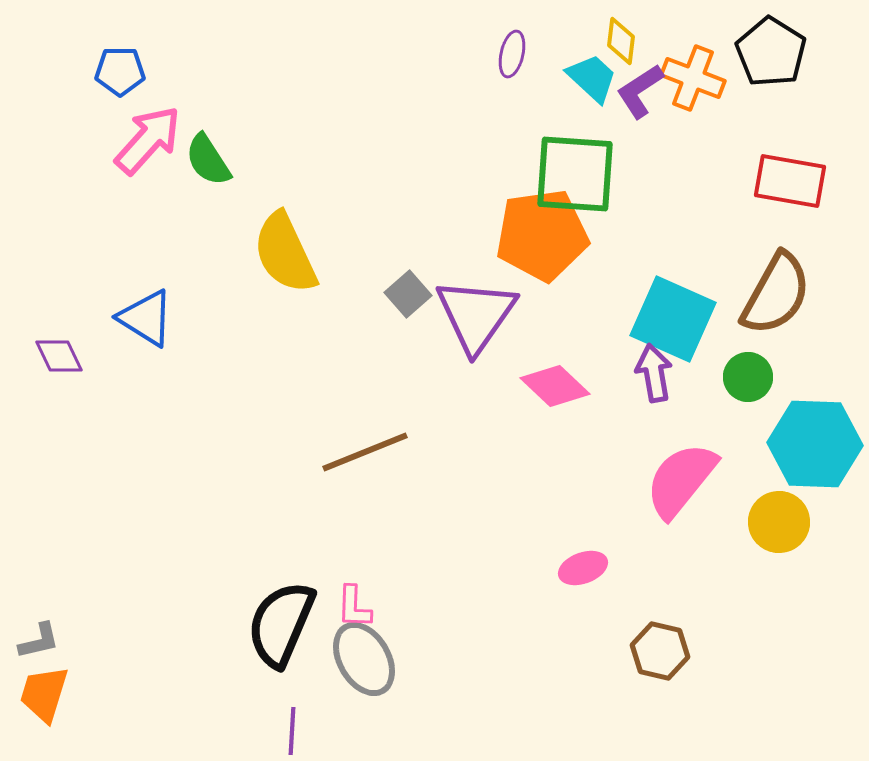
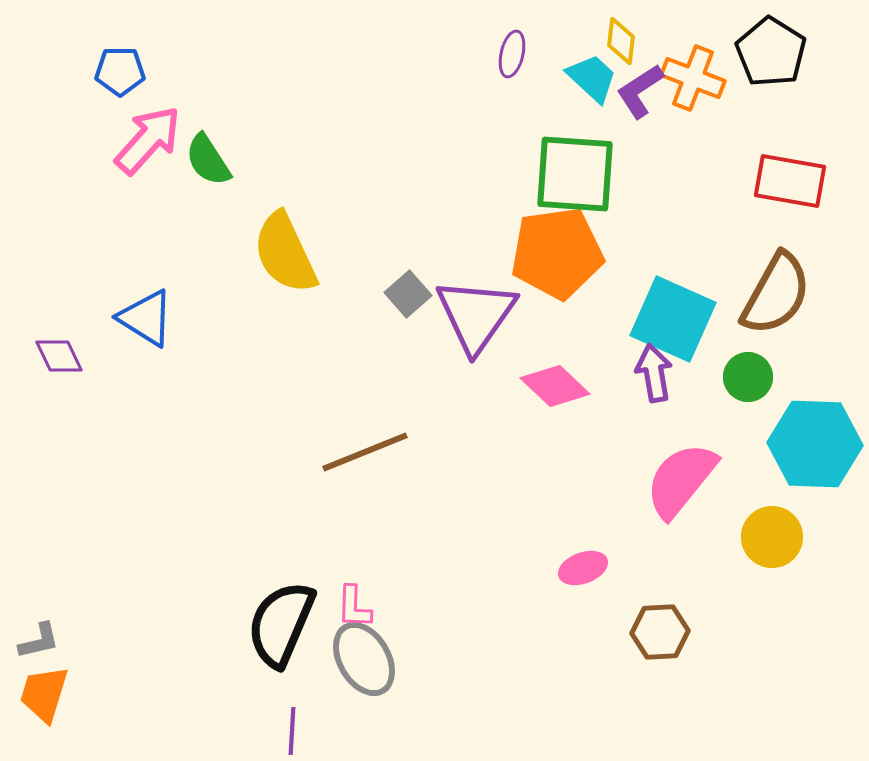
orange pentagon: moved 15 px right, 18 px down
yellow circle: moved 7 px left, 15 px down
brown hexagon: moved 19 px up; rotated 16 degrees counterclockwise
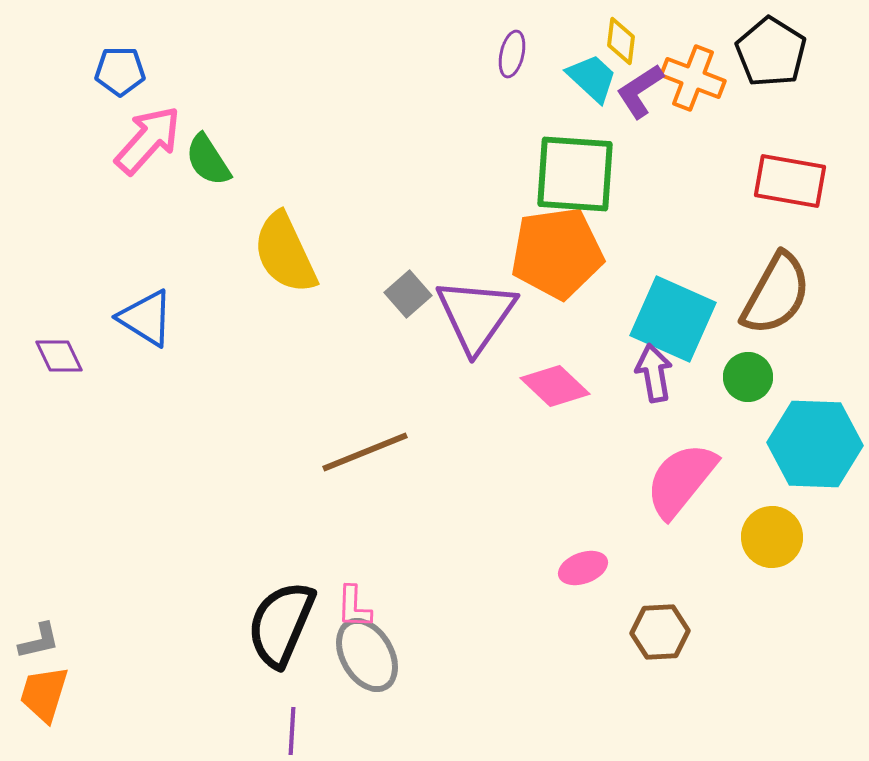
gray ellipse: moved 3 px right, 4 px up
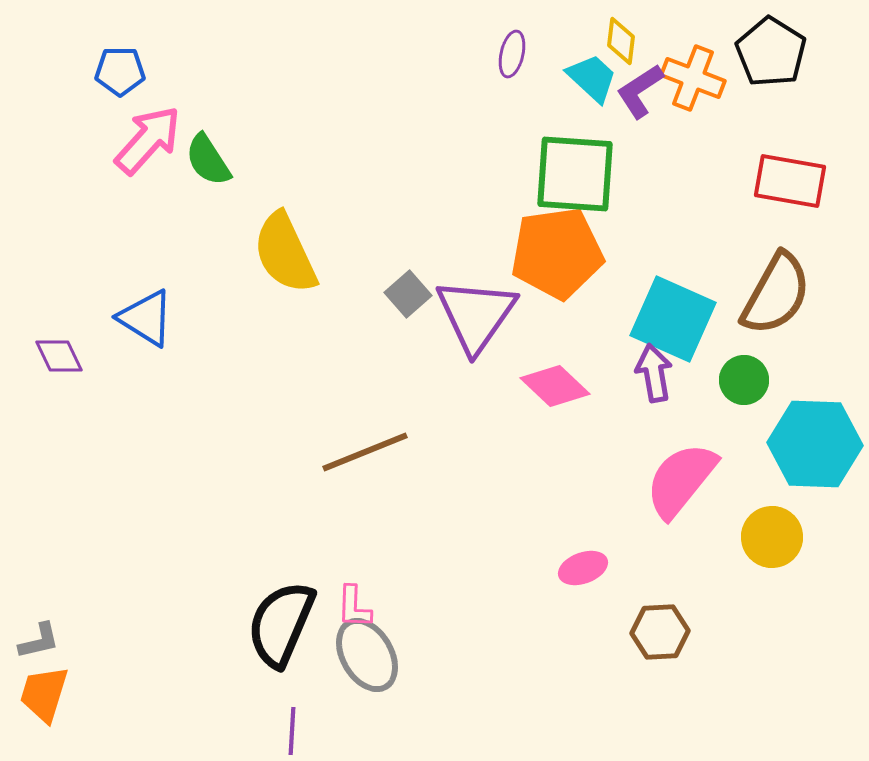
green circle: moved 4 px left, 3 px down
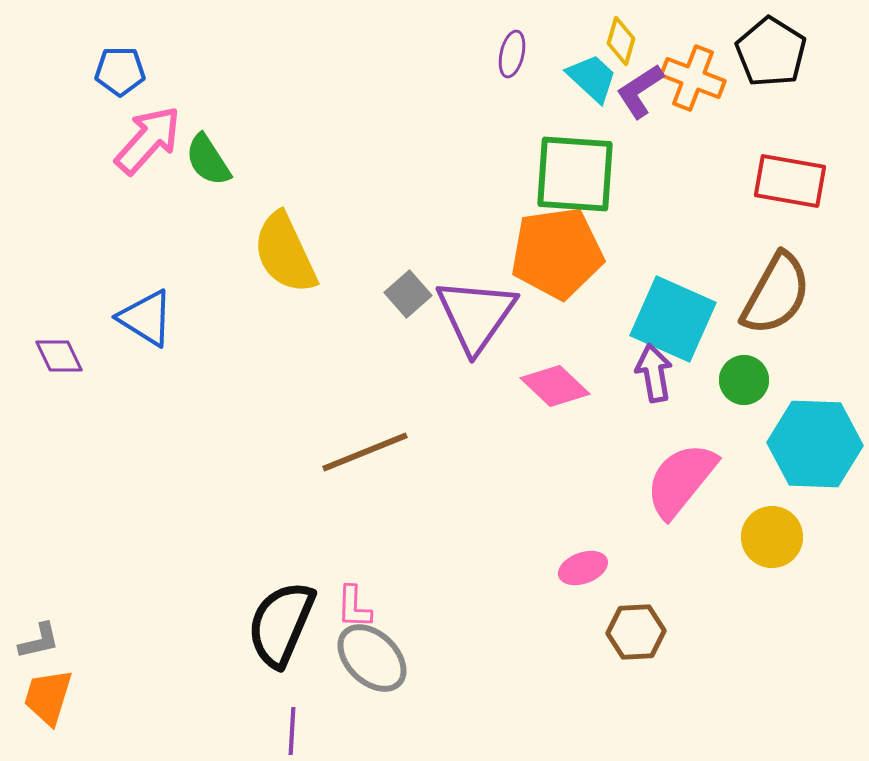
yellow diamond: rotated 9 degrees clockwise
brown hexagon: moved 24 px left
gray ellipse: moved 5 px right, 3 px down; rotated 16 degrees counterclockwise
orange trapezoid: moved 4 px right, 3 px down
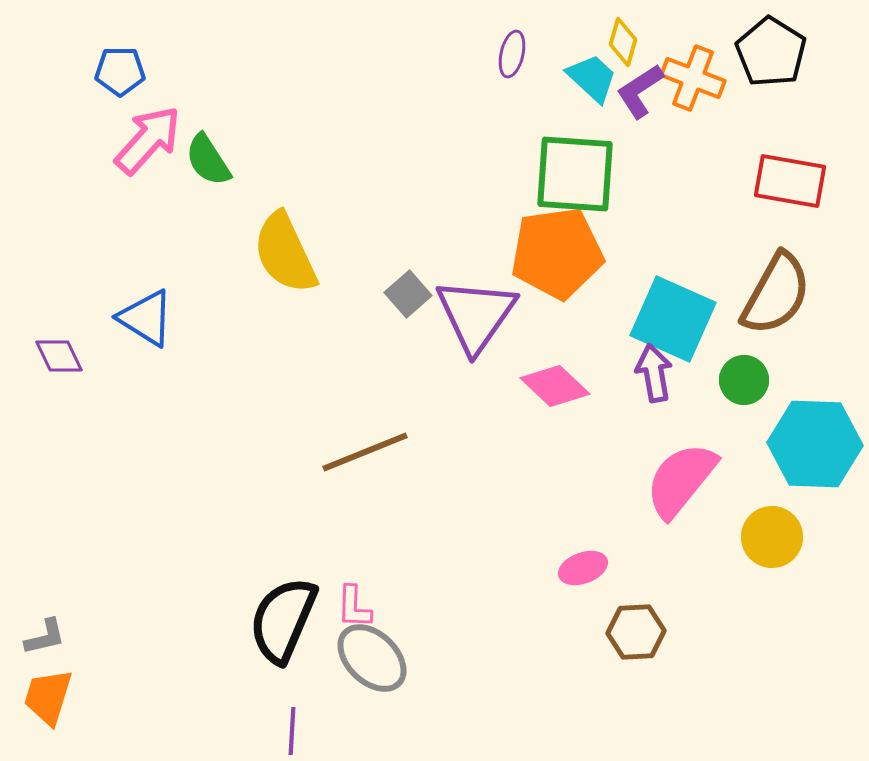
yellow diamond: moved 2 px right, 1 px down
black semicircle: moved 2 px right, 4 px up
gray L-shape: moved 6 px right, 4 px up
